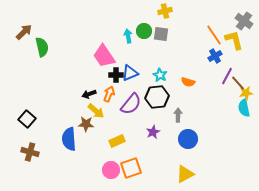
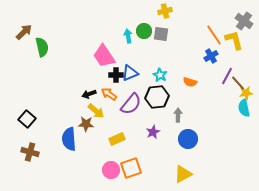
blue cross: moved 4 px left
orange semicircle: moved 2 px right
orange arrow: rotated 77 degrees counterclockwise
yellow rectangle: moved 2 px up
yellow triangle: moved 2 px left
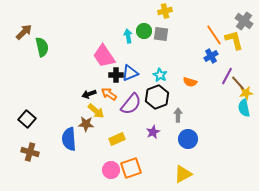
black hexagon: rotated 15 degrees counterclockwise
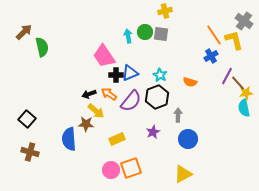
green circle: moved 1 px right, 1 px down
purple semicircle: moved 3 px up
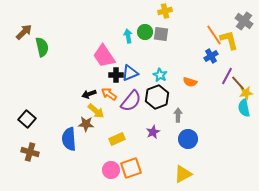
yellow L-shape: moved 5 px left
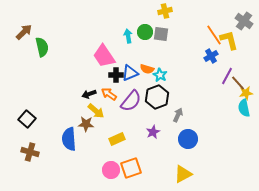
orange semicircle: moved 43 px left, 13 px up
gray arrow: rotated 24 degrees clockwise
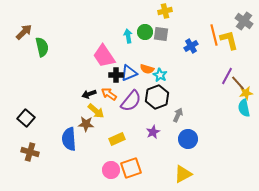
orange line: rotated 20 degrees clockwise
blue cross: moved 20 px left, 10 px up
blue triangle: moved 1 px left
black square: moved 1 px left, 1 px up
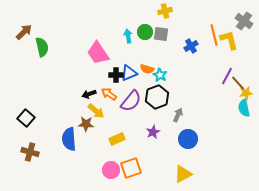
pink trapezoid: moved 6 px left, 3 px up
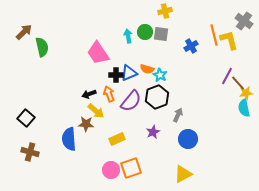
orange arrow: rotated 35 degrees clockwise
